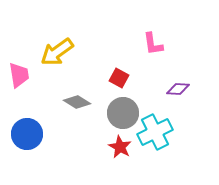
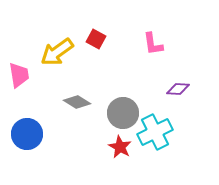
red square: moved 23 px left, 39 px up
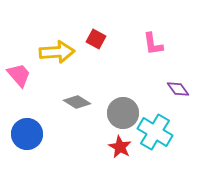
yellow arrow: rotated 148 degrees counterclockwise
pink trapezoid: rotated 32 degrees counterclockwise
purple diamond: rotated 50 degrees clockwise
cyan cross: rotated 32 degrees counterclockwise
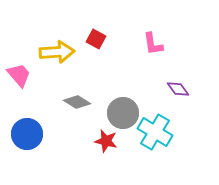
red star: moved 14 px left, 6 px up; rotated 15 degrees counterclockwise
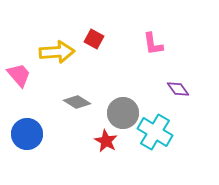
red square: moved 2 px left
red star: rotated 15 degrees clockwise
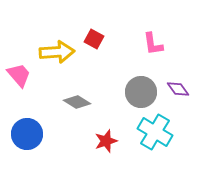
gray circle: moved 18 px right, 21 px up
red star: rotated 25 degrees clockwise
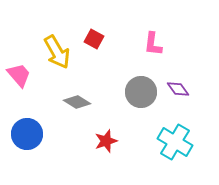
pink L-shape: rotated 15 degrees clockwise
yellow arrow: rotated 64 degrees clockwise
cyan cross: moved 20 px right, 10 px down
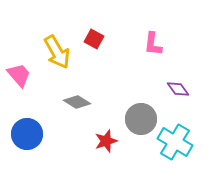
gray circle: moved 27 px down
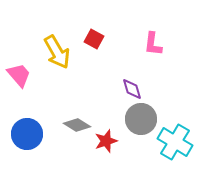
purple diamond: moved 46 px left; rotated 20 degrees clockwise
gray diamond: moved 23 px down
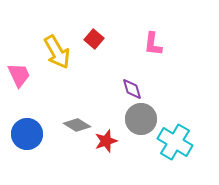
red square: rotated 12 degrees clockwise
pink trapezoid: rotated 16 degrees clockwise
